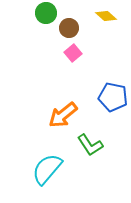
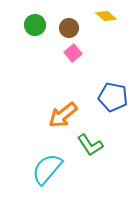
green circle: moved 11 px left, 12 px down
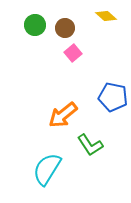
brown circle: moved 4 px left
cyan semicircle: rotated 8 degrees counterclockwise
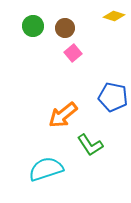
yellow diamond: moved 8 px right; rotated 25 degrees counterclockwise
green circle: moved 2 px left, 1 px down
cyan semicircle: moved 1 px left; rotated 40 degrees clockwise
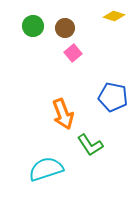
orange arrow: moved 1 px up; rotated 72 degrees counterclockwise
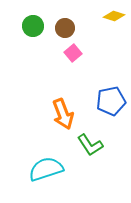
blue pentagon: moved 2 px left, 4 px down; rotated 24 degrees counterclockwise
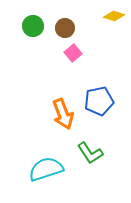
blue pentagon: moved 12 px left
green L-shape: moved 8 px down
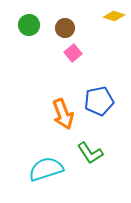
green circle: moved 4 px left, 1 px up
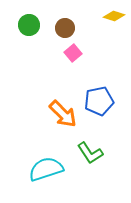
orange arrow: rotated 24 degrees counterclockwise
